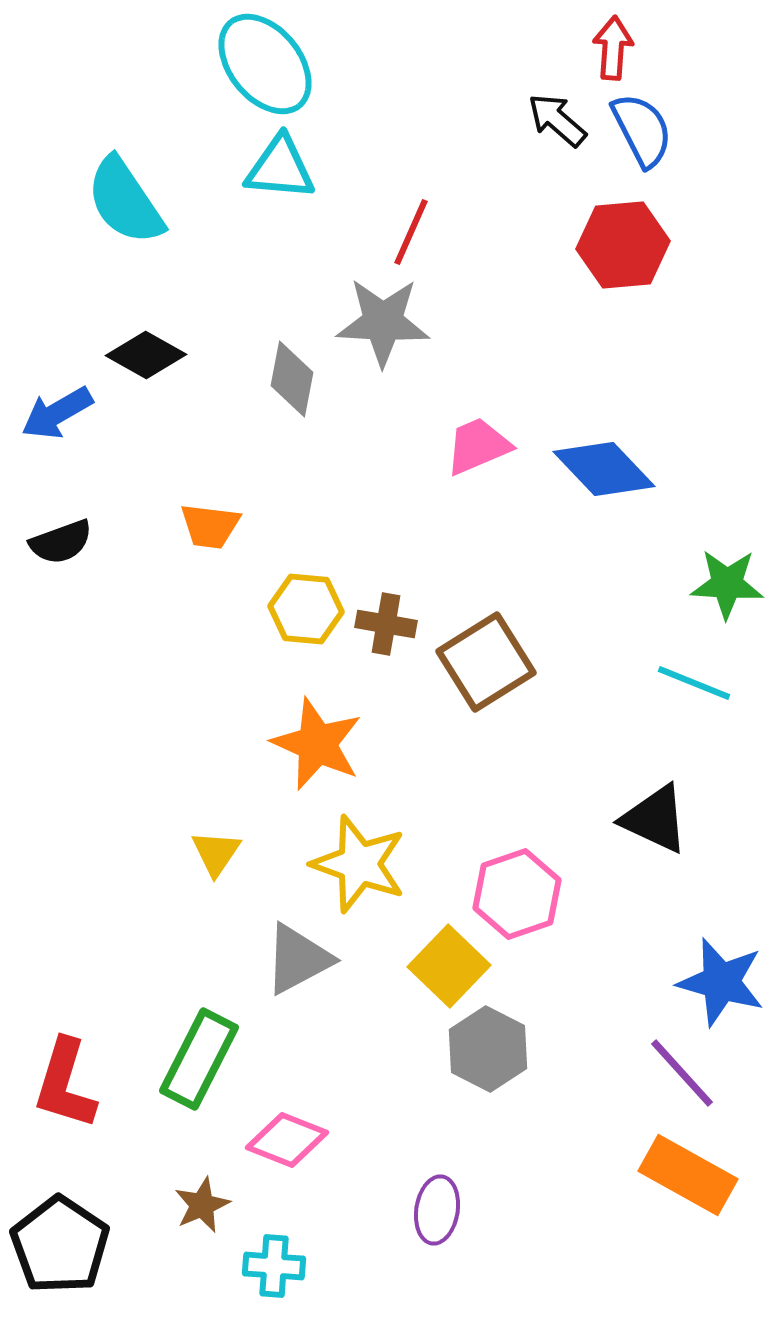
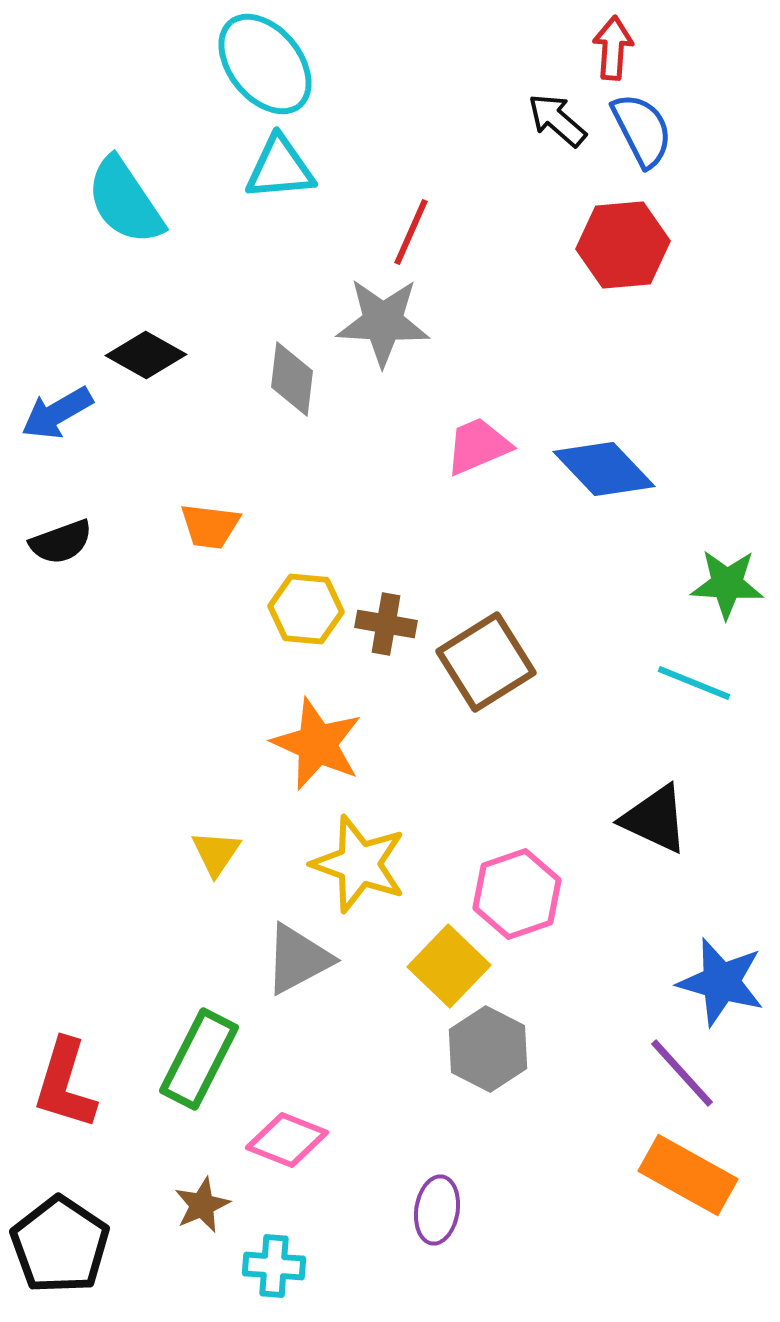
cyan triangle: rotated 10 degrees counterclockwise
gray diamond: rotated 4 degrees counterclockwise
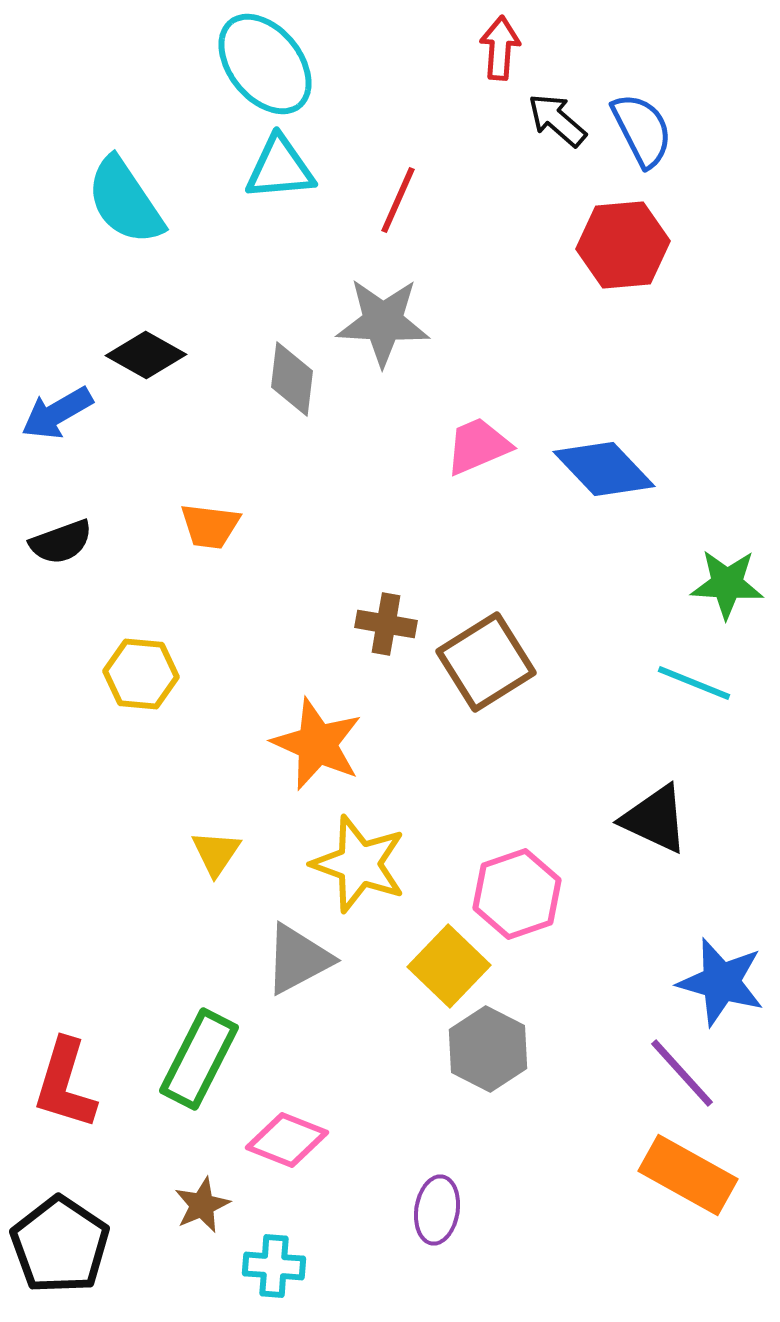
red arrow: moved 113 px left
red line: moved 13 px left, 32 px up
yellow hexagon: moved 165 px left, 65 px down
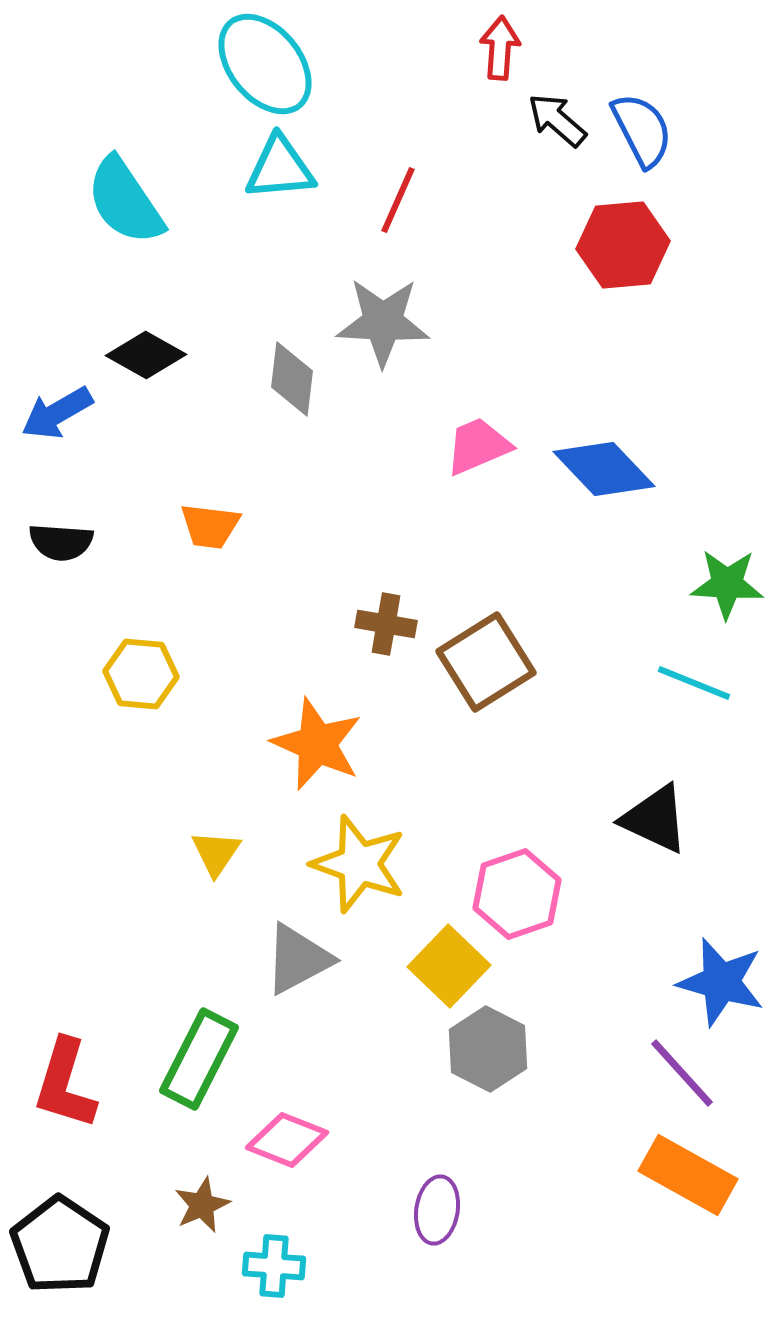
black semicircle: rotated 24 degrees clockwise
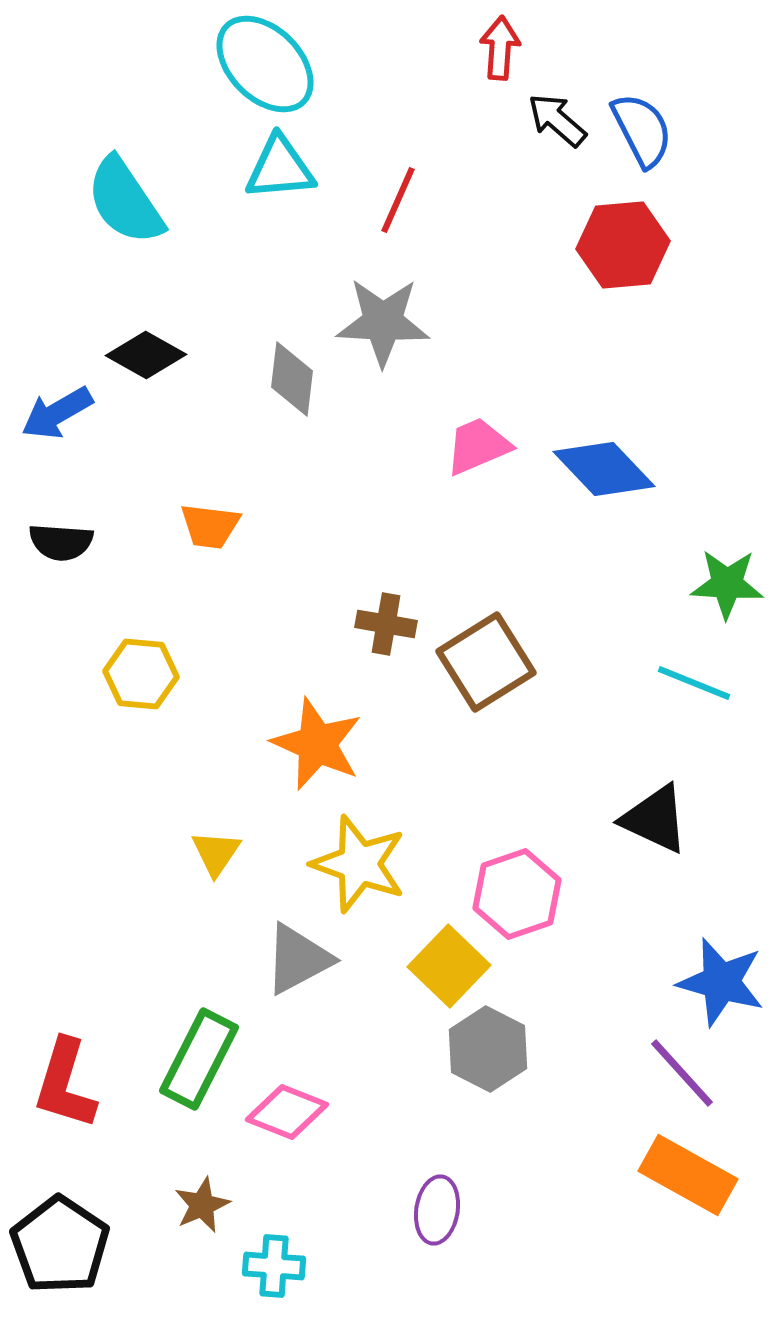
cyan ellipse: rotated 6 degrees counterclockwise
pink diamond: moved 28 px up
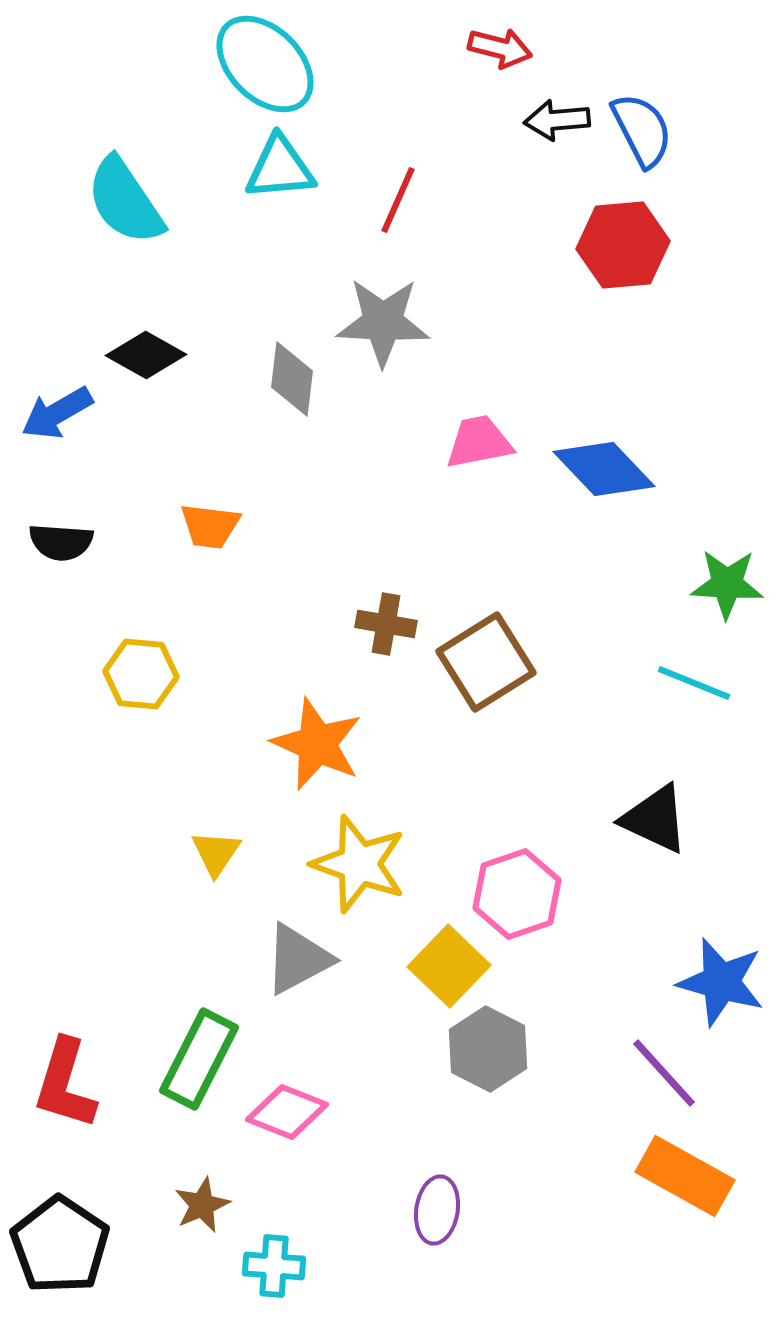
red arrow: rotated 100 degrees clockwise
black arrow: rotated 46 degrees counterclockwise
pink trapezoid: moved 1 px right, 4 px up; rotated 12 degrees clockwise
purple line: moved 18 px left
orange rectangle: moved 3 px left, 1 px down
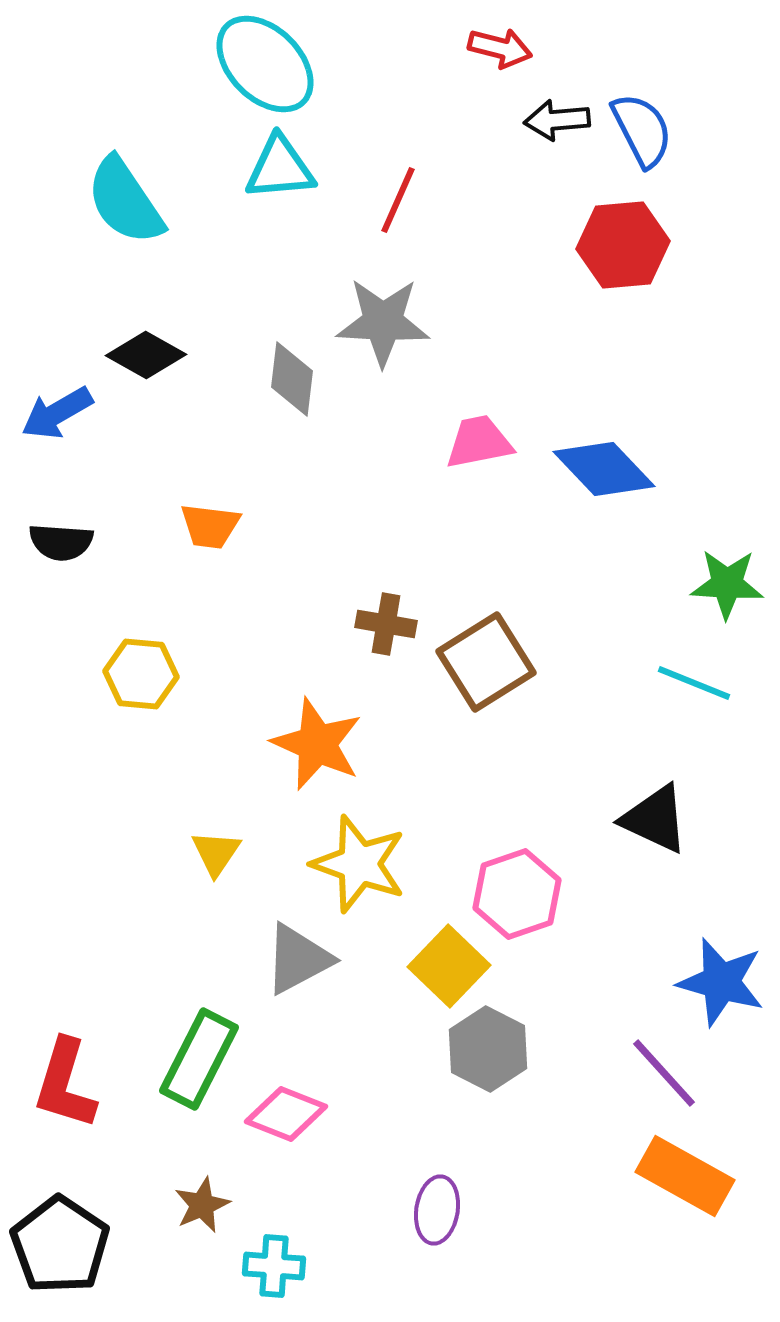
pink diamond: moved 1 px left, 2 px down
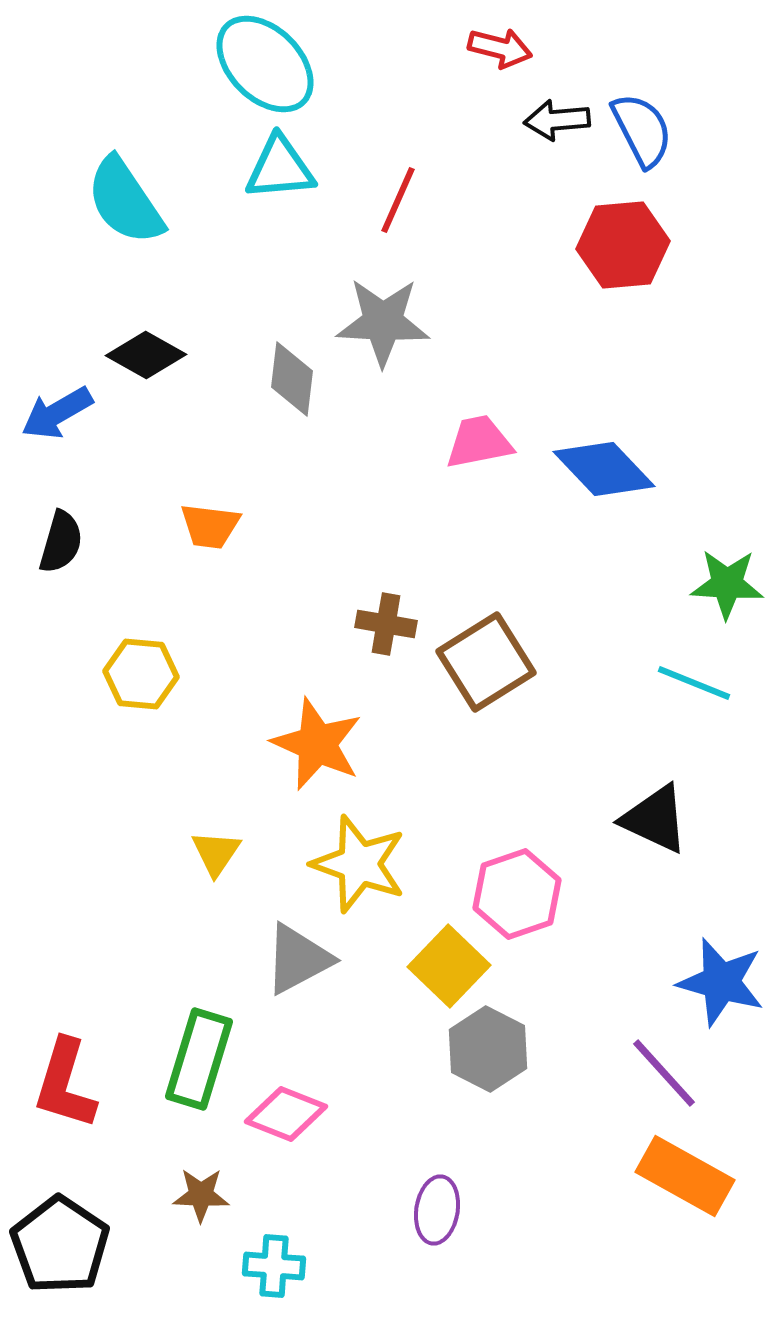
black semicircle: rotated 78 degrees counterclockwise
green rectangle: rotated 10 degrees counterclockwise
brown star: moved 1 px left, 10 px up; rotated 26 degrees clockwise
